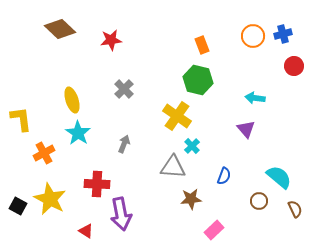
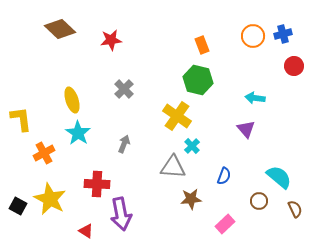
pink rectangle: moved 11 px right, 6 px up
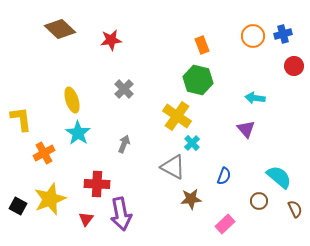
cyan cross: moved 3 px up
gray triangle: rotated 24 degrees clockwise
yellow star: rotated 24 degrees clockwise
red triangle: moved 12 px up; rotated 35 degrees clockwise
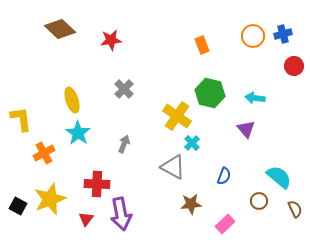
green hexagon: moved 12 px right, 13 px down
brown star: moved 5 px down
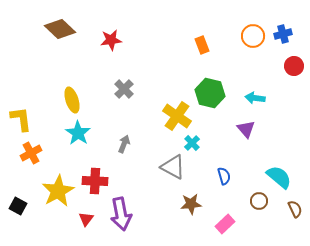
orange cross: moved 13 px left
blue semicircle: rotated 36 degrees counterclockwise
red cross: moved 2 px left, 3 px up
yellow star: moved 8 px right, 8 px up; rotated 8 degrees counterclockwise
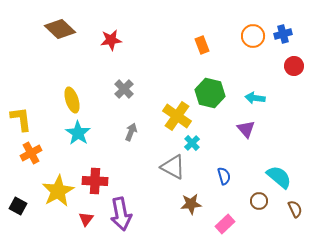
gray arrow: moved 7 px right, 12 px up
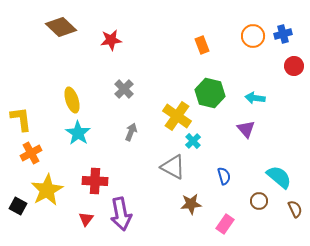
brown diamond: moved 1 px right, 2 px up
cyan cross: moved 1 px right, 2 px up
yellow star: moved 11 px left, 1 px up
pink rectangle: rotated 12 degrees counterclockwise
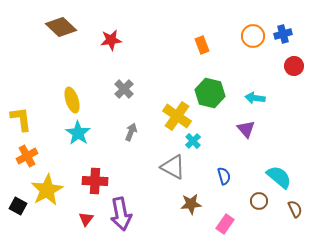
orange cross: moved 4 px left, 3 px down
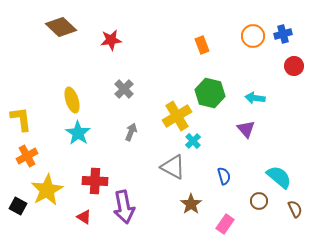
yellow cross: rotated 24 degrees clockwise
brown star: rotated 30 degrees counterclockwise
purple arrow: moved 3 px right, 7 px up
red triangle: moved 2 px left, 2 px up; rotated 35 degrees counterclockwise
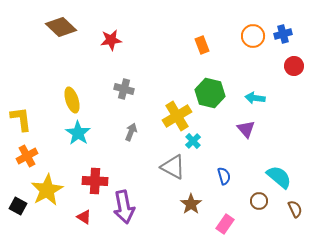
gray cross: rotated 30 degrees counterclockwise
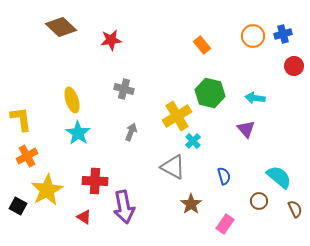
orange rectangle: rotated 18 degrees counterclockwise
